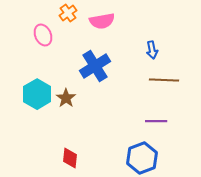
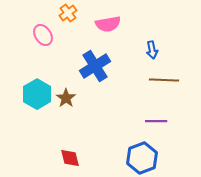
pink semicircle: moved 6 px right, 3 px down
pink ellipse: rotated 10 degrees counterclockwise
red diamond: rotated 20 degrees counterclockwise
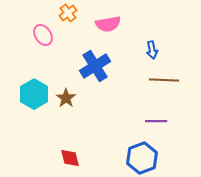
cyan hexagon: moved 3 px left
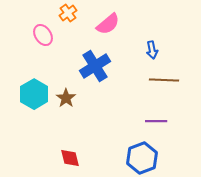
pink semicircle: rotated 30 degrees counterclockwise
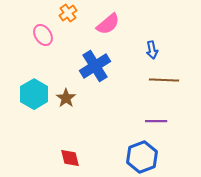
blue hexagon: moved 1 px up
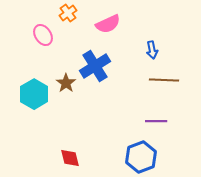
pink semicircle: rotated 15 degrees clockwise
brown star: moved 15 px up
blue hexagon: moved 1 px left
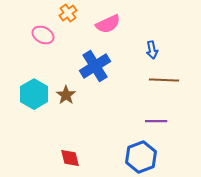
pink ellipse: rotated 30 degrees counterclockwise
brown star: moved 12 px down
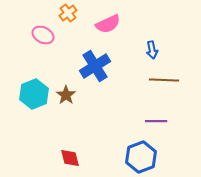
cyan hexagon: rotated 8 degrees clockwise
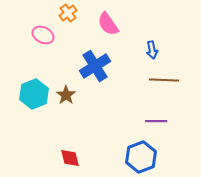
pink semicircle: rotated 80 degrees clockwise
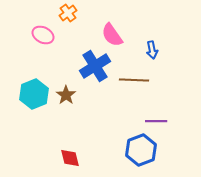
pink semicircle: moved 4 px right, 11 px down
brown line: moved 30 px left
blue hexagon: moved 7 px up
